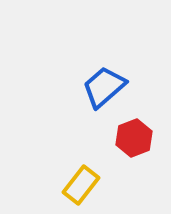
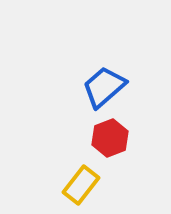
red hexagon: moved 24 px left
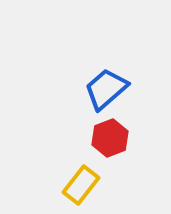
blue trapezoid: moved 2 px right, 2 px down
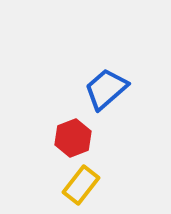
red hexagon: moved 37 px left
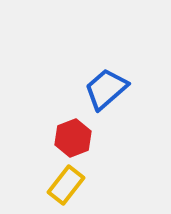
yellow rectangle: moved 15 px left
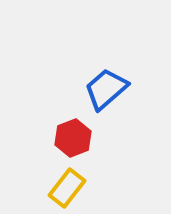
yellow rectangle: moved 1 px right, 3 px down
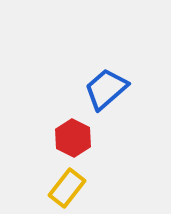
red hexagon: rotated 12 degrees counterclockwise
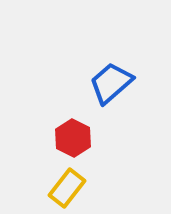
blue trapezoid: moved 5 px right, 6 px up
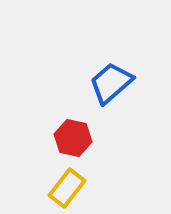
red hexagon: rotated 15 degrees counterclockwise
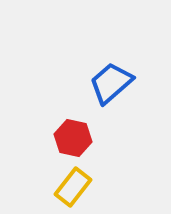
yellow rectangle: moved 6 px right, 1 px up
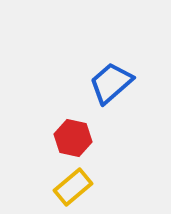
yellow rectangle: rotated 12 degrees clockwise
